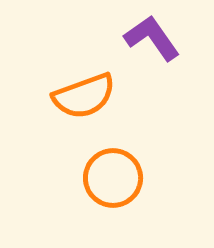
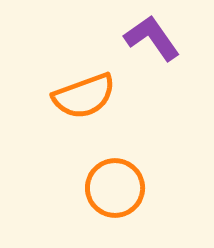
orange circle: moved 2 px right, 10 px down
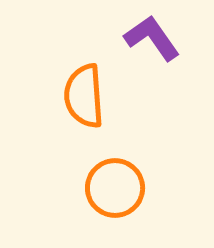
orange semicircle: rotated 106 degrees clockwise
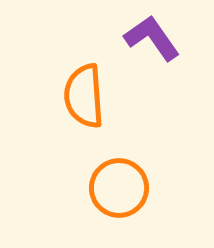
orange circle: moved 4 px right
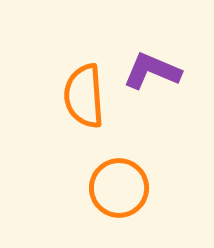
purple L-shape: moved 33 px down; rotated 32 degrees counterclockwise
